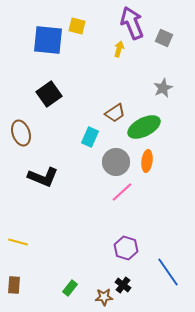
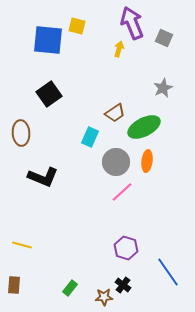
brown ellipse: rotated 15 degrees clockwise
yellow line: moved 4 px right, 3 px down
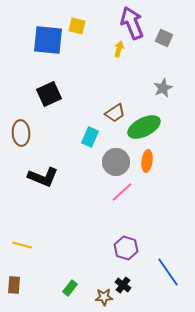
black square: rotated 10 degrees clockwise
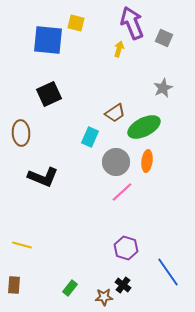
yellow square: moved 1 px left, 3 px up
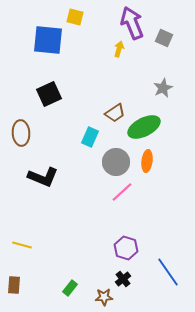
yellow square: moved 1 px left, 6 px up
black cross: moved 6 px up; rotated 14 degrees clockwise
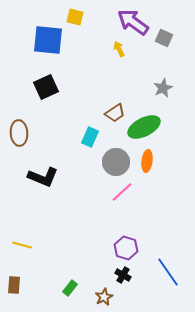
purple arrow: moved 1 px right, 1 px up; rotated 32 degrees counterclockwise
yellow arrow: rotated 42 degrees counterclockwise
black square: moved 3 px left, 7 px up
brown ellipse: moved 2 px left
black cross: moved 4 px up; rotated 21 degrees counterclockwise
brown star: rotated 24 degrees counterclockwise
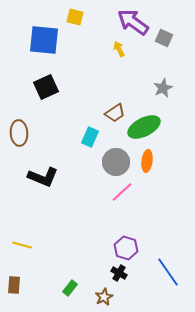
blue square: moved 4 px left
black cross: moved 4 px left, 2 px up
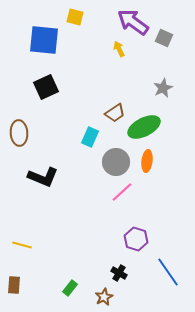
purple hexagon: moved 10 px right, 9 px up
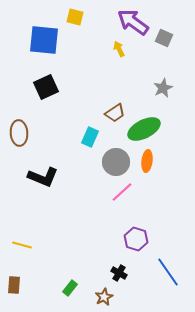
green ellipse: moved 2 px down
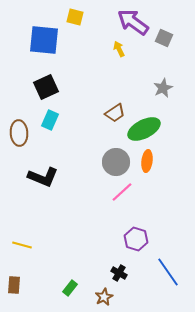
cyan rectangle: moved 40 px left, 17 px up
